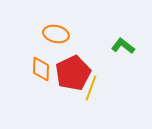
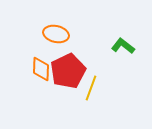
red pentagon: moved 5 px left, 2 px up
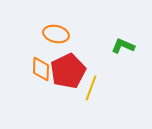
green L-shape: rotated 15 degrees counterclockwise
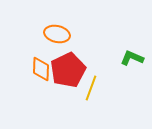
orange ellipse: moved 1 px right
green L-shape: moved 9 px right, 12 px down
red pentagon: moved 1 px up
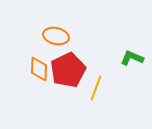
orange ellipse: moved 1 px left, 2 px down
orange diamond: moved 2 px left
yellow line: moved 5 px right
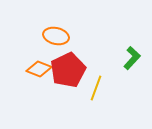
green L-shape: rotated 110 degrees clockwise
orange diamond: rotated 70 degrees counterclockwise
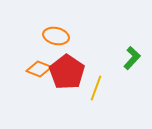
red pentagon: moved 1 px left, 2 px down; rotated 12 degrees counterclockwise
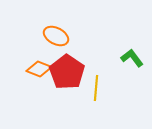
orange ellipse: rotated 15 degrees clockwise
green L-shape: rotated 80 degrees counterclockwise
yellow line: rotated 15 degrees counterclockwise
